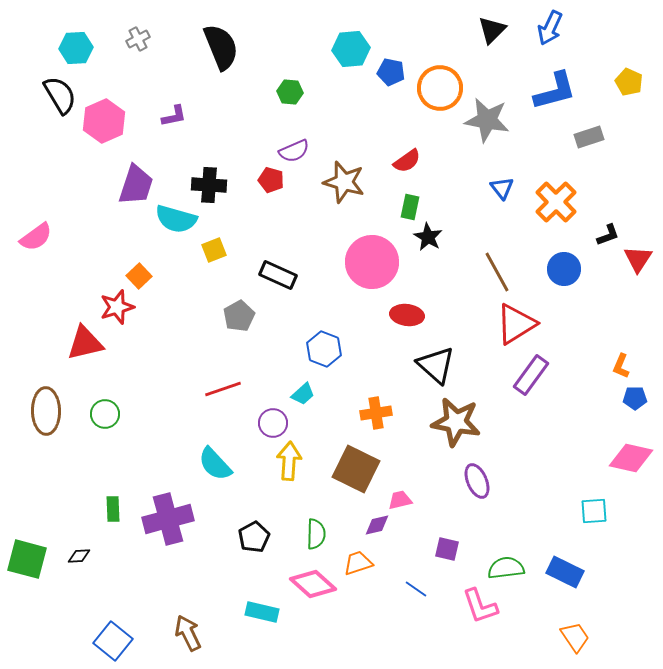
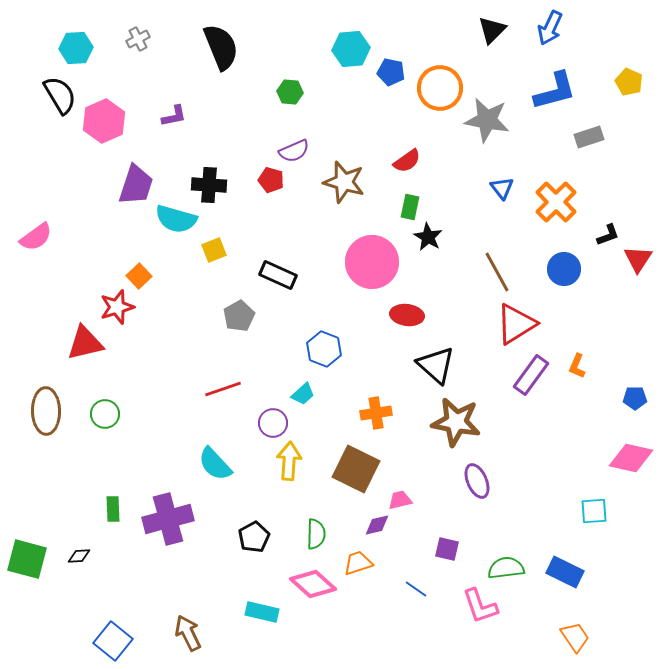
orange L-shape at (621, 366): moved 44 px left
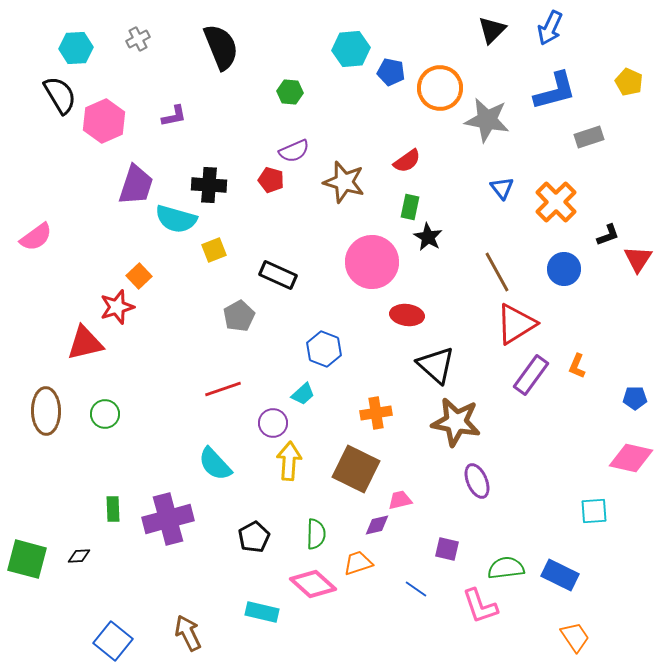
blue rectangle at (565, 572): moved 5 px left, 3 px down
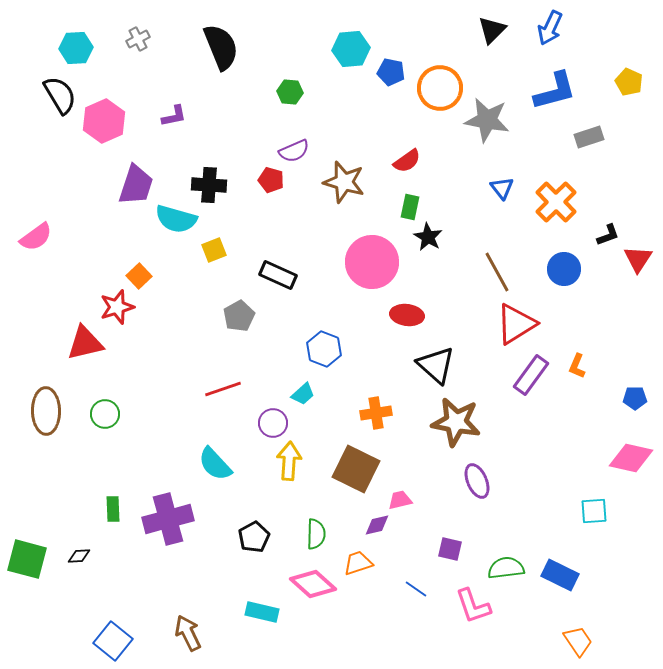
purple square at (447, 549): moved 3 px right
pink L-shape at (480, 606): moved 7 px left
orange trapezoid at (575, 637): moved 3 px right, 4 px down
